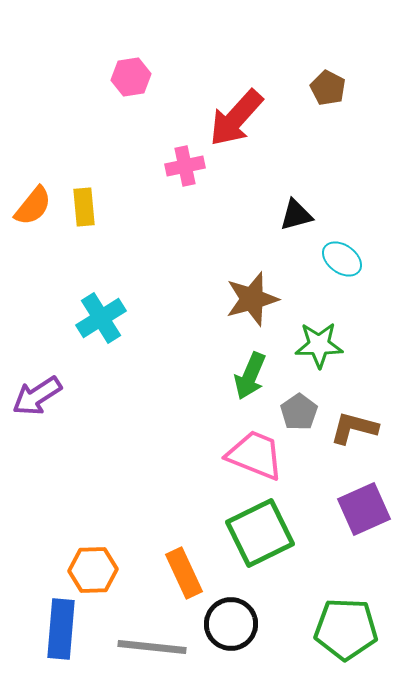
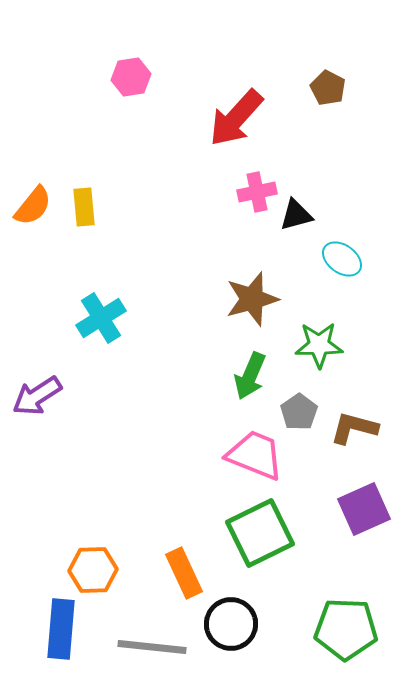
pink cross: moved 72 px right, 26 px down
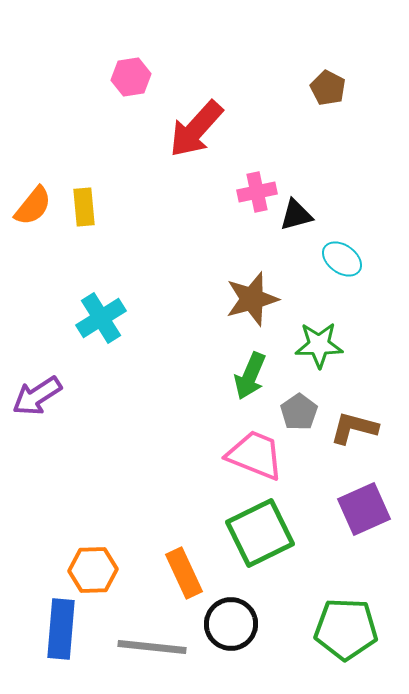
red arrow: moved 40 px left, 11 px down
